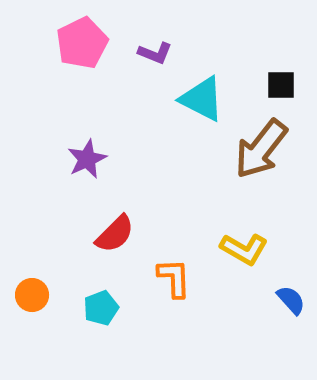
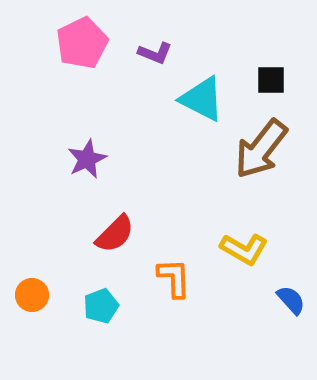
black square: moved 10 px left, 5 px up
cyan pentagon: moved 2 px up
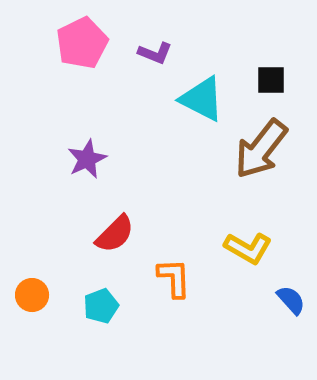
yellow L-shape: moved 4 px right, 1 px up
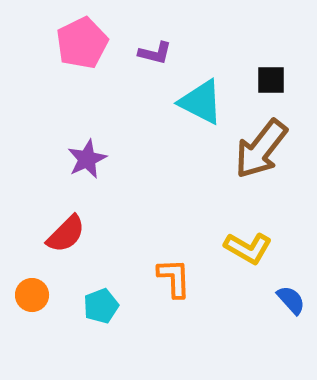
purple L-shape: rotated 8 degrees counterclockwise
cyan triangle: moved 1 px left, 3 px down
red semicircle: moved 49 px left
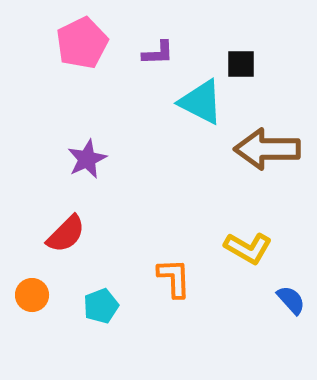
purple L-shape: moved 3 px right; rotated 16 degrees counterclockwise
black square: moved 30 px left, 16 px up
brown arrow: moved 6 px right; rotated 52 degrees clockwise
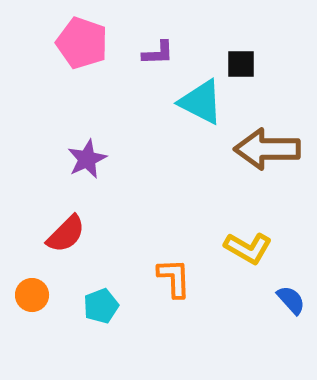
pink pentagon: rotated 27 degrees counterclockwise
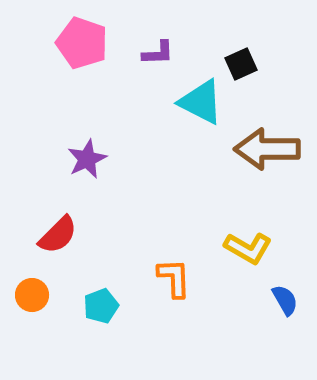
black square: rotated 24 degrees counterclockwise
red semicircle: moved 8 px left, 1 px down
blue semicircle: moved 6 px left; rotated 12 degrees clockwise
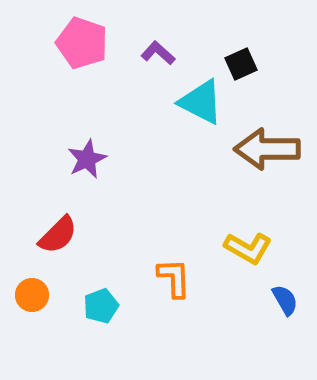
purple L-shape: rotated 136 degrees counterclockwise
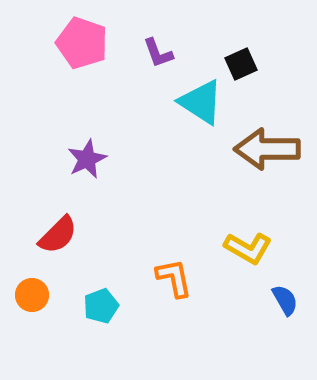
purple L-shape: rotated 152 degrees counterclockwise
cyan triangle: rotated 6 degrees clockwise
orange L-shape: rotated 9 degrees counterclockwise
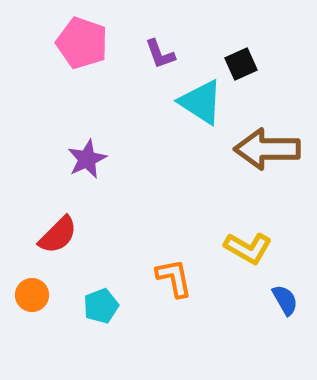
purple L-shape: moved 2 px right, 1 px down
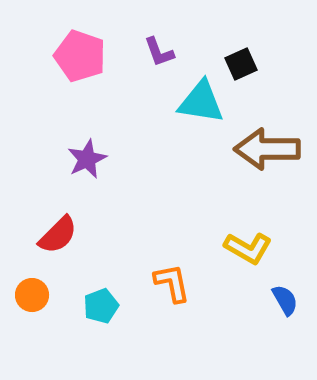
pink pentagon: moved 2 px left, 13 px down
purple L-shape: moved 1 px left, 2 px up
cyan triangle: rotated 24 degrees counterclockwise
orange L-shape: moved 2 px left, 5 px down
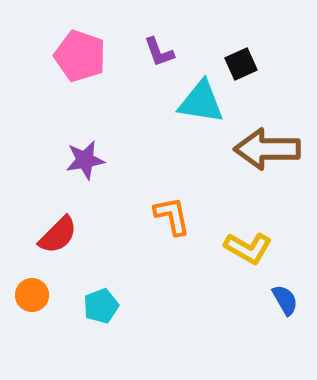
purple star: moved 2 px left, 1 px down; rotated 15 degrees clockwise
orange L-shape: moved 67 px up
